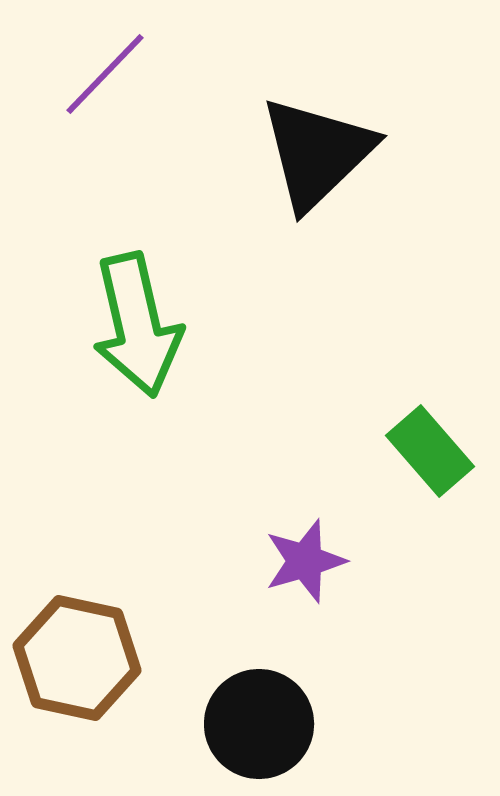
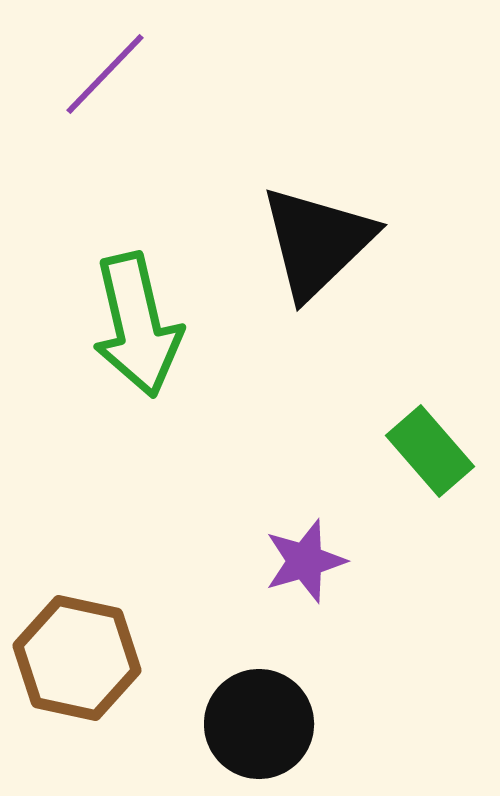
black triangle: moved 89 px down
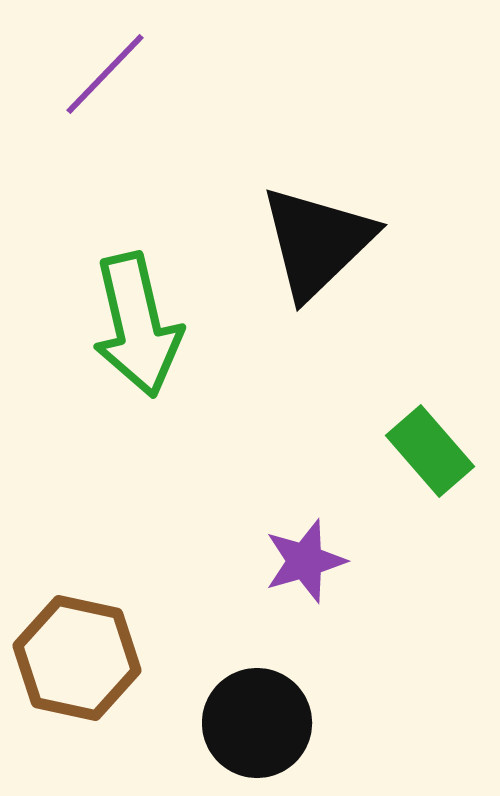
black circle: moved 2 px left, 1 px up
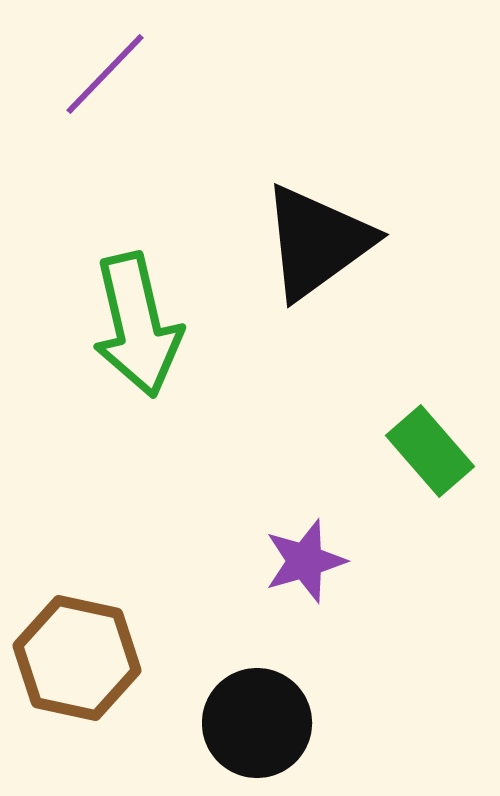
black triangle: rotated 8 degrees clockwise
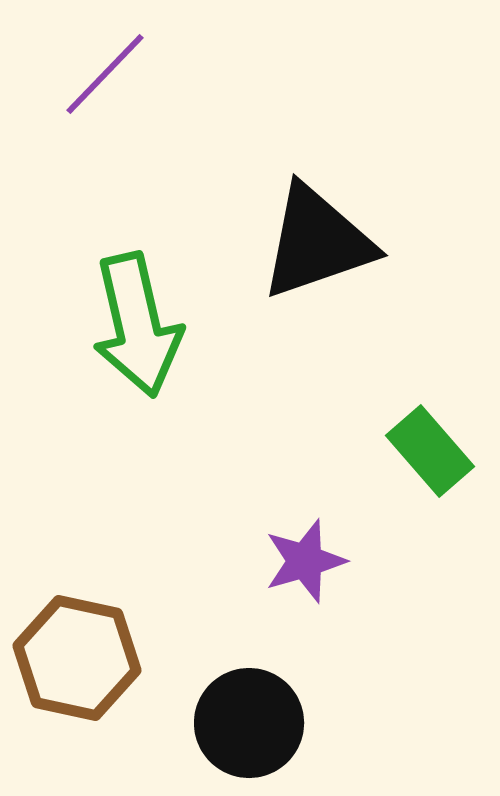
black triangle: rotated 17 degrees clockwise
black circle: moved 8 px left
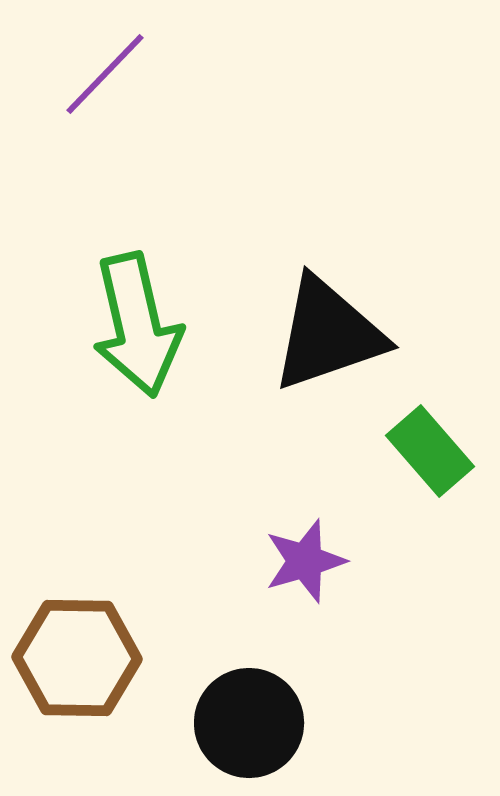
black triangle: moved 11 px right, 92 px down
brown hexagon: rotated 11 degrees counterclockwise
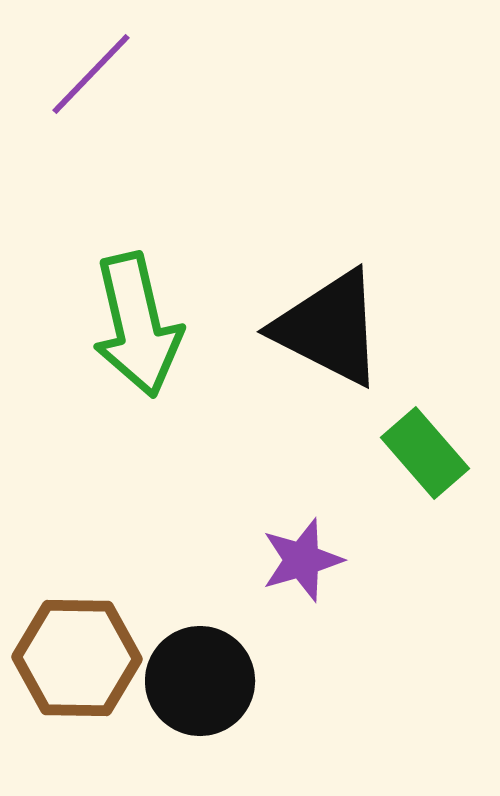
purple line: moved 14 px left
black triangle: moved 1 px right, 6 px up; rotated 46 degrees clockwise
green rectangle: moved 5 px left, 2 px down
purple star: moved 3 px left, 1 px up
black circle: moved 49 px left, 42 px up
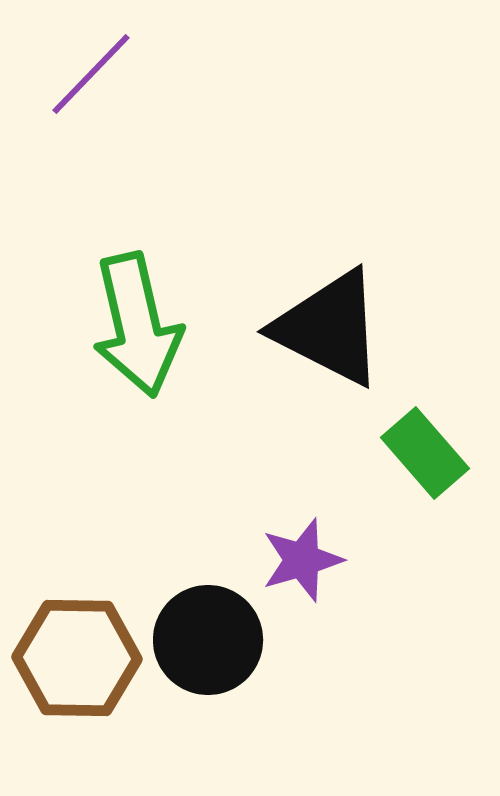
black circle: moved 8 px right, 41 px up
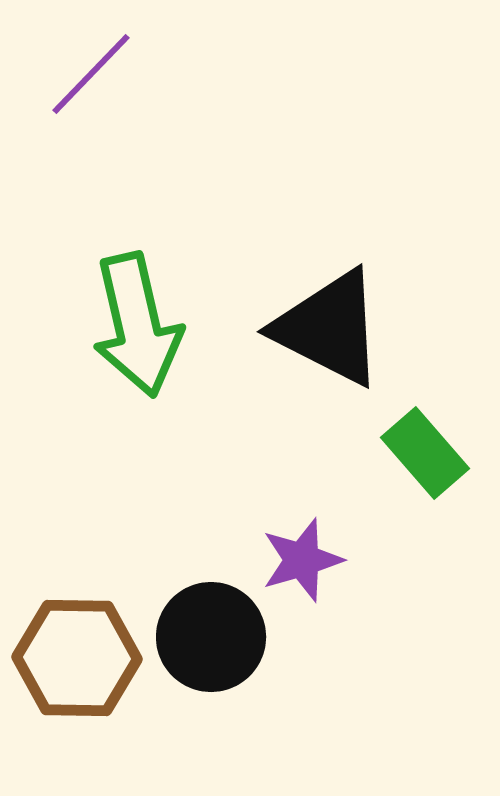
black circle: moved 3 px right, 3 px up
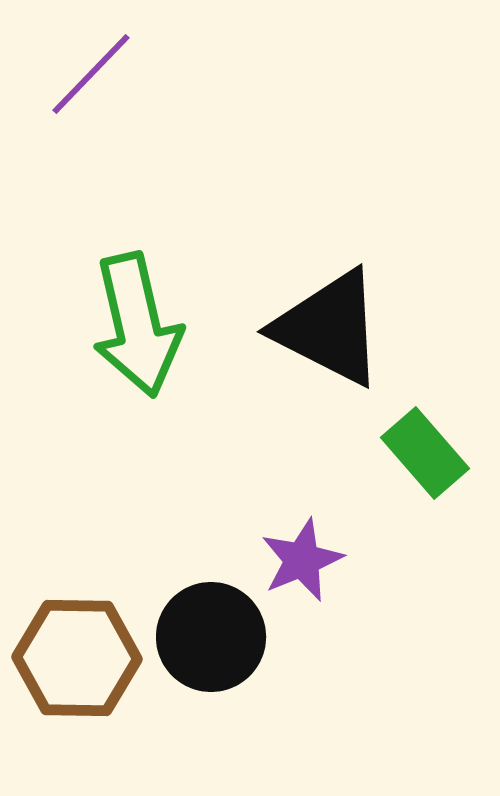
purple star: rotated 6 degrees counterclockwise
